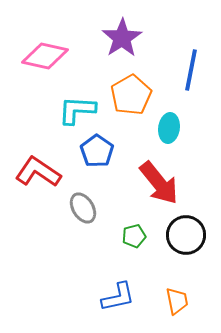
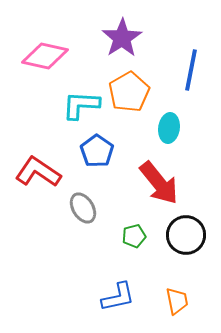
orange pentagon: moved 2 px left, 3 px up
cyan L-shape: moved 4 px right, 5 px up
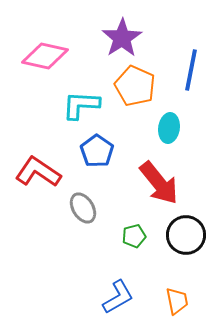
orange pentagon: moved 6 px right, 6 px up; rotated 18 degrees counterclockwise
blue L-shape: rotated 18 degrees counterclockwise
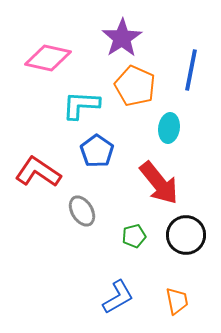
pink diamond: moved 3 px right, 2 px down
gray ellipse: moved 1 px left, 3 px down
